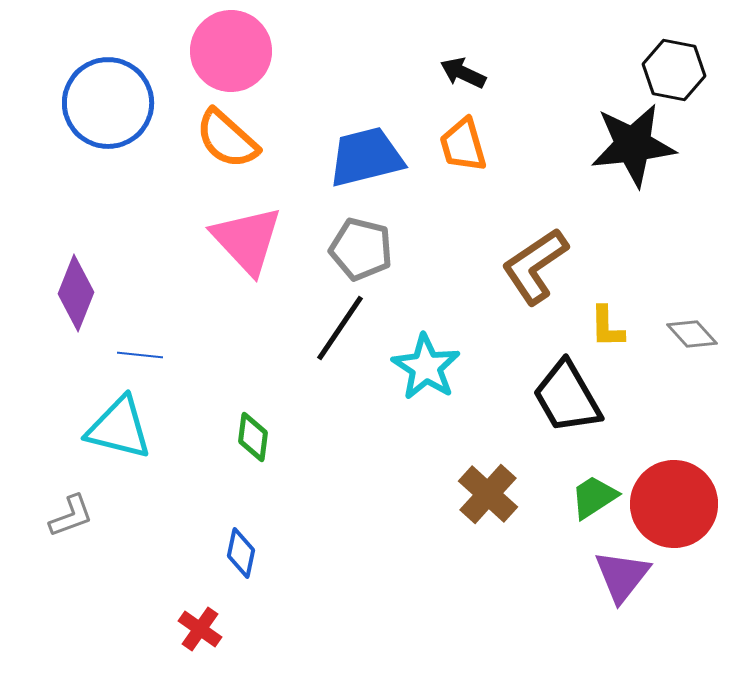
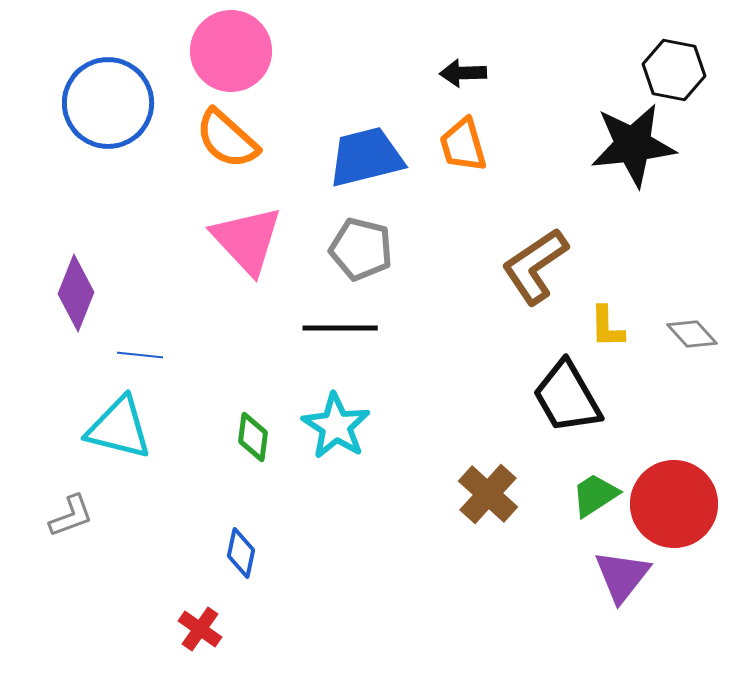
black arrow: rotated 27 degrees counterclockwise
black line: rotated 56 degrees clockwise
cyan star: moved 90 px left, 59 px down
green trapezoid: moved 1 px right, 2 px up
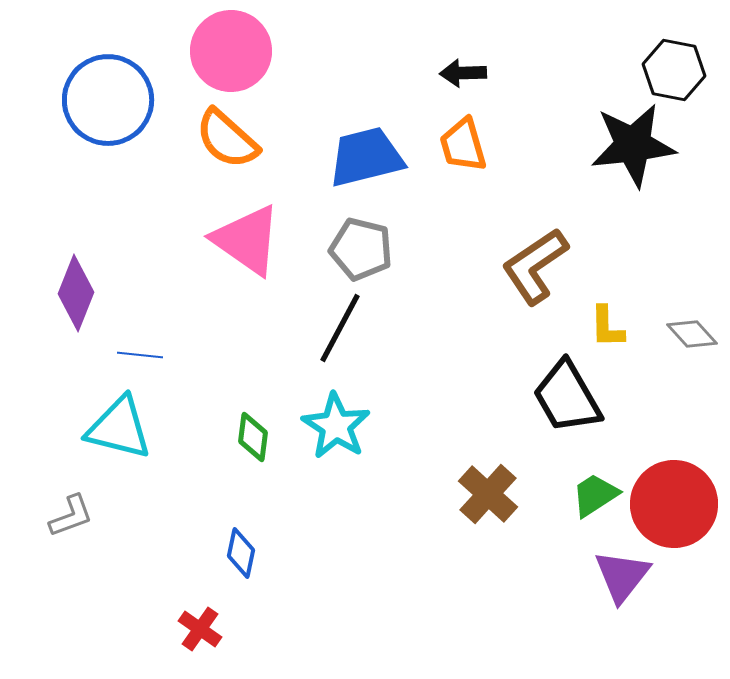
blue circle: moved 3 px up
pink triangle: rotated 12 degrees counterclockwise
black line: rotated 62 degrees counterclockwise
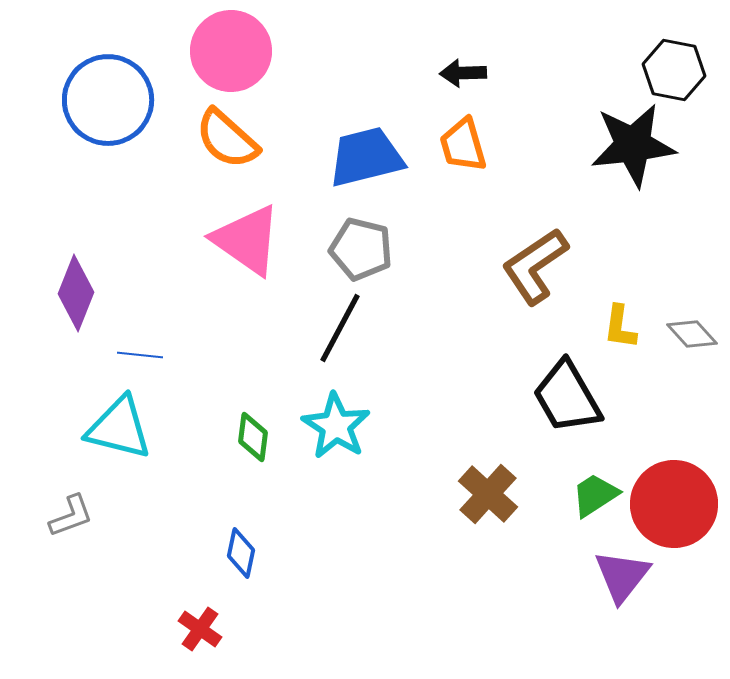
yellow L-shape: moved 13 px right; rotated 9 degrees clockwise
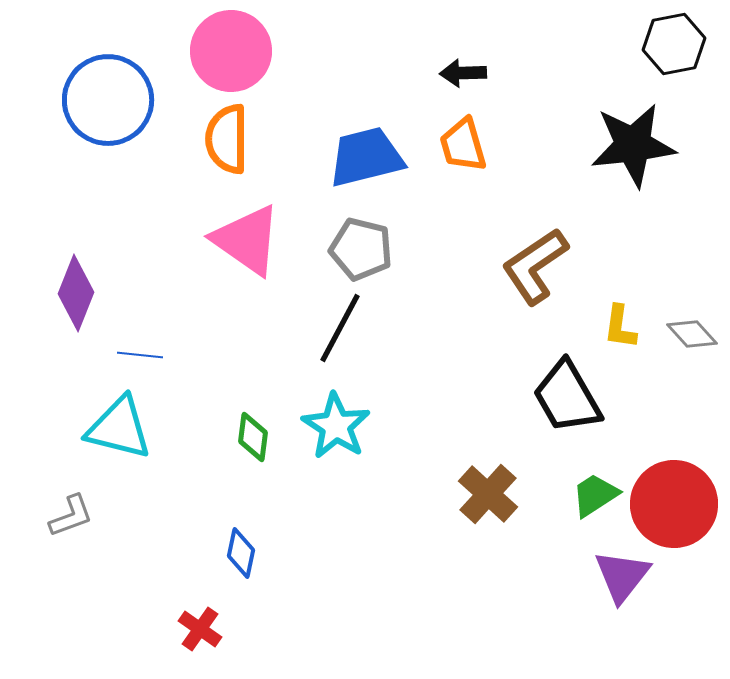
black hexagon: moved 26 px up; rotated 22 degrees counterclockwise
orange semicircle: rotated 48 degrees clockwise
